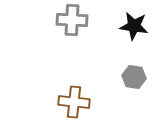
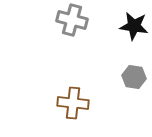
gray cross: rotated 12 degrees clockwise
brown cross: moved 1 px left, 1 px down
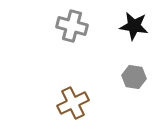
gray cross: moved 6 px down
brown cross: rotated 32 degrees counterclockwise
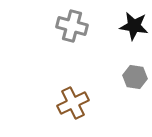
gray hexagon: moved 1 px right
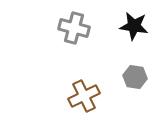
gray cross: moved 2 px right, 2 px down
brown cross: moved 11 px right, 7 px up
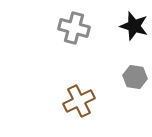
black star: rotated 8 degrees clockwise
brown cross: moved 5 px left, 5 px down
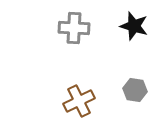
gray cross: rotated 12 degrees counterclockwise
gray hexagon: moved 13 px down
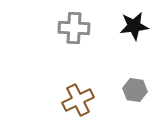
black star: rotated 24 degrees counterclockwise
brown cross: moved 1 px left, 1 px up
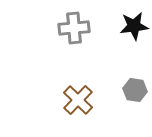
gray cross: rotated 8 degrees counterclockwise
brown cross: rotated 20 degrees counterclockwise
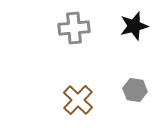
black star: rotated 8 degrees counterclockwise
